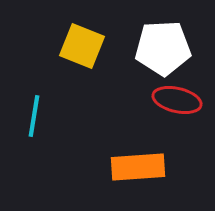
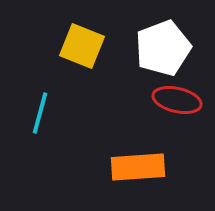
white pentagon: rotated 18 degrees counterclockwise
cyan line: moved 6 px right, 3 px up; rotated 6 degrees clockwise
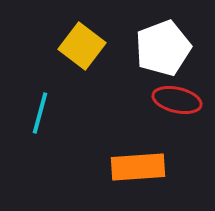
yellow square: rotated 15 degrees clockwise
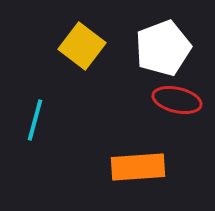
cyan line: moved 5 px left, 7 px down
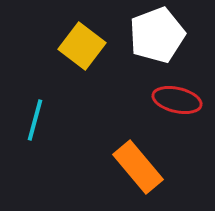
white pentagon: moved 6 px left, 13 px up
orange rectangle: rotated 54 degrees clockwise
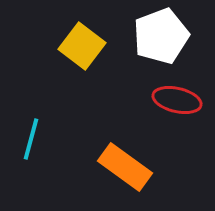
white pentagon: moved 4 px right, 1 px down
cyan line: moved 4 px left, 19 px down
orange rectangle: moved 13 px left; rotated 14 degrees counterclockwise
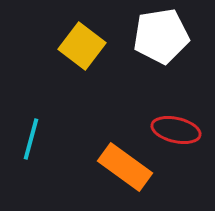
white pentagon: rotated 12 degrees clockwise
red ellipse: moved 1 px left, 30 px down
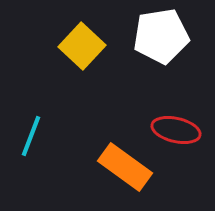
yellow square: rotated 6 degrees clockwise
cyan line: moved 3 px up; rotated 6 degrees clockwise
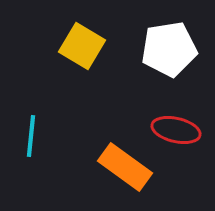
white pentagon: moved 8 px right, 13 px down
yellow square: rotated 12 degrees counterclockwise
cyan line: rotated 15 degrees counterclockwise
